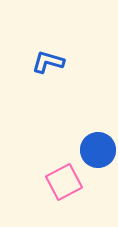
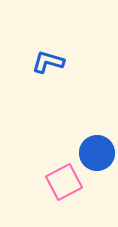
blue circle: moved 1 px left, 3 px down
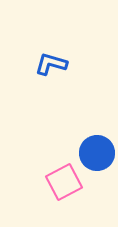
blue L-shape: moved 3 px right, 2 px down
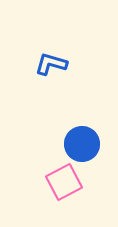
blue circle: moved 15 px left, 9 px up
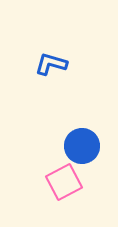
blue circle: moved 2 px down
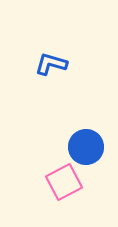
blue circle: moved 4 px right, 1 px down
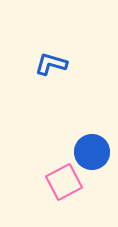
blue circle: moved 6 px right, 5 px down
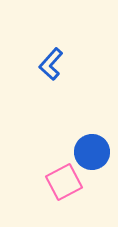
blue L-shape: rotated 64 degrees counterclockwise
